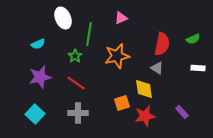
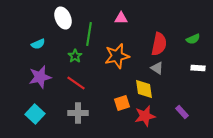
pink triangle: rotated 24 degrees clockwise
red semicircle: moved 3 px left
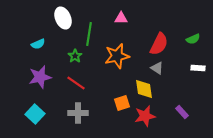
red semicircle: rotated 15 degrees clockwise
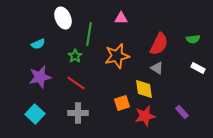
green semicircle: rotated 16 degrees clockwise
white rectangle: rotated 24 degrees clockwise
